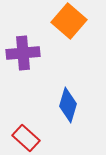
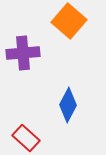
blue diamond: rotated 12 degrees clockwise
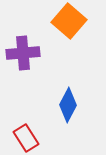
red rectangle: rotated 16 degrees clockwise
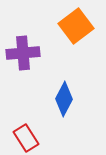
orange square: moved 7 px right, 5 px down; rotated 12 degrees clockwise
blue diamond: moved 4 px left, 6 px up
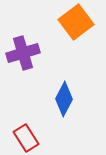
orange square: moved 4 px up
purple cross: rotated 12 degrees counterclockwise
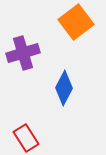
blue diamond: moved 11 px up
